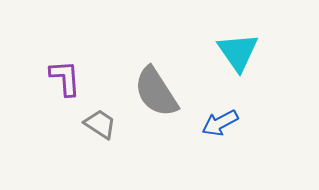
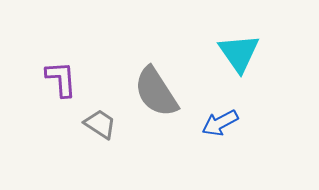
cyan triangle: moved 1 px right, 1 px down
purple L-shape: moved 4 px left, 1 px down
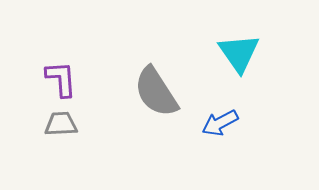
gray trapezoid: moved 39 px left; rotated 36 degrees counterclockwise
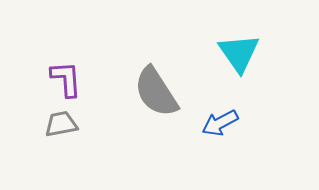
purple L-shape: moved 5 px right
gray trapezoid: rotated 8 degrees counterclockwise
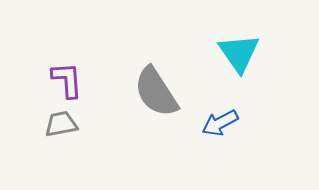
purple L-shape: moved 1 px right, 1 px down
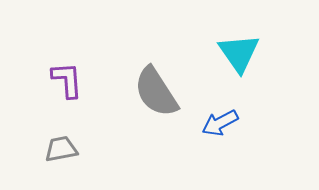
gray trapezoid: moved 25 px down
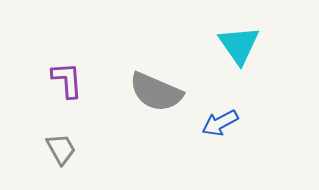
cyan triangle: moved 8 px up
gray semicircle: rotated 34 degrees counterclockwise
gray trapezoid: rotated 72 degrees clockwise
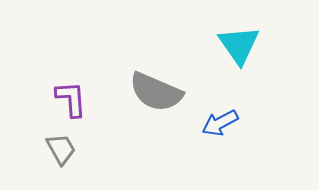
purple L-shape: moved 4 px right, 19 px down
